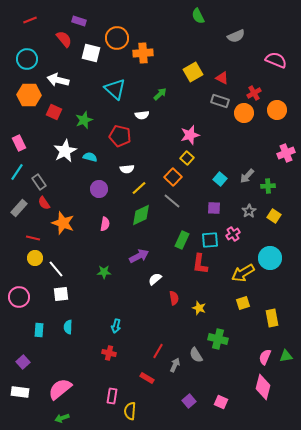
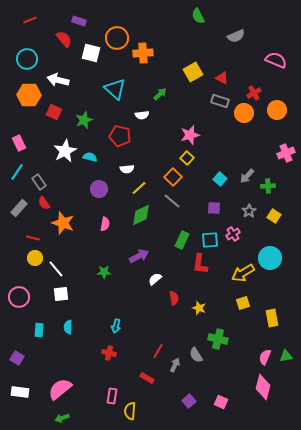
purple square at (23, 362): moved 6 px left, 4 px up; rotated 16 degrees counterclockwise
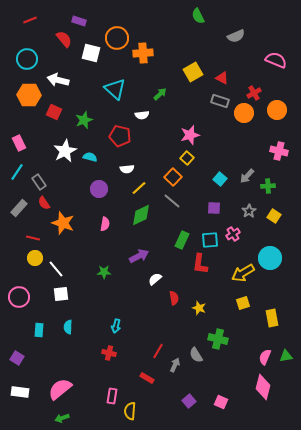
pink cross at (286, 153): moved 7 px left, 2 px up; rotated 36 degrees clockwise
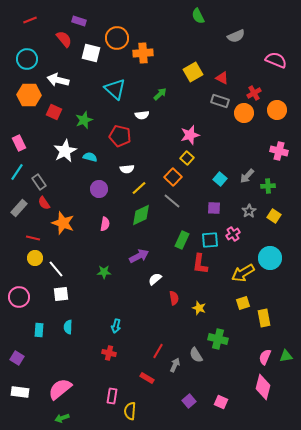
yellow rectangle at (272, 318): moved 8 px left
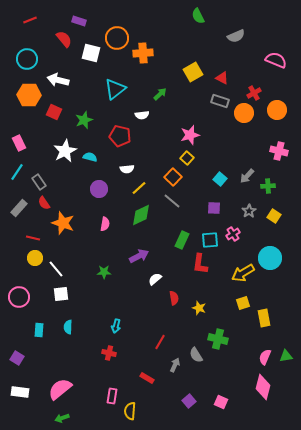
cyan triangle at (115, 89): rotated 40 degrees clockwise
red line at (158, 351): moved 2 px right, 9 px up
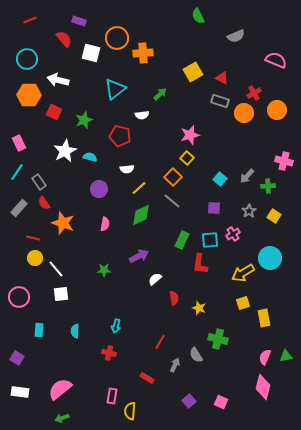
pink cross at (279, 151): moved 5 px right, 10 px down
green star at (104, 272): moved 2 px up
cyan semicircle at (68, 327): moved 7 px right, 4 px down
